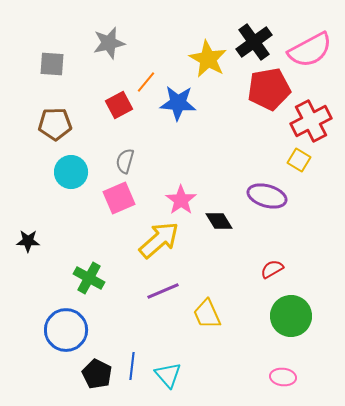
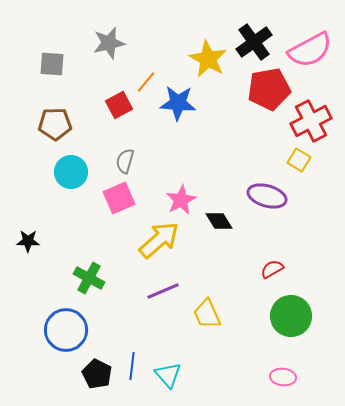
pink star: rotated 8 degrees clockwise
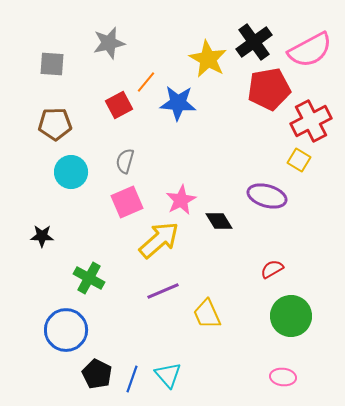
pink square: moved 8 px right, 4 px down
black star: moved 14 px right, 5 px up
blue line: moved 13 px down; rotated 12 degrees clockwise
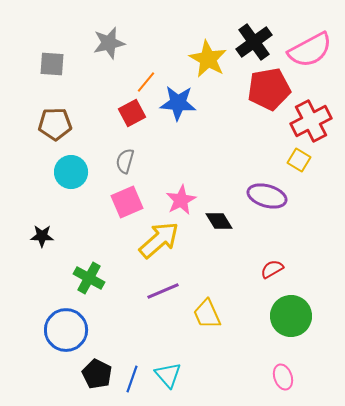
red square: moved 13 px right, 8 px down
pink ellipse: rotated 65 degrees clockwise
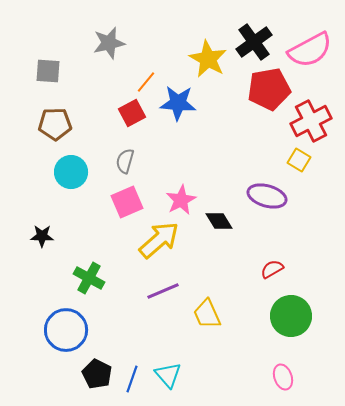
gray square: moved 4 px left, 7 px down
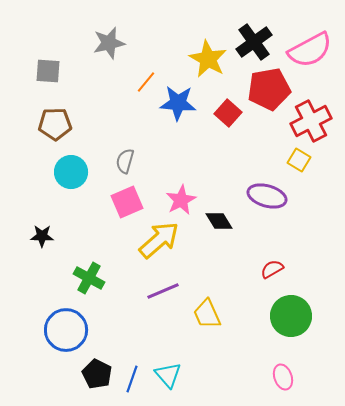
red square: moved 96 px right; rotated 20 degrees counterclockwise
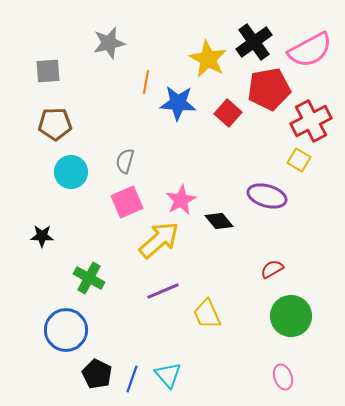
gray square: rotated 8 degrees counterclockwise
orange line: rotated 30 degrees counterclockwise
black diamond: rotated 8 degrees counterclockwise
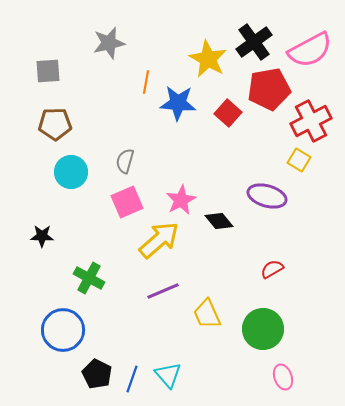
green circle: moved 28 px left, 13 px down
blue circle: moved 3 px left
